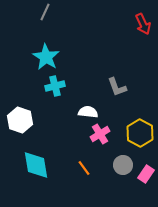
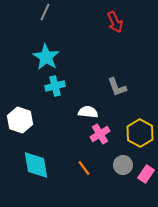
red arrow: moved 28 px left, 2 px up
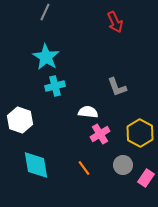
pink rectangle: moved 4 px down
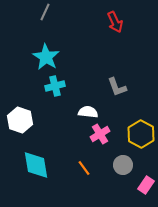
yellow hexagon: moved 1 px right, 1 px down
pink rectangle: moved 7 px down
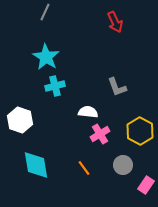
yellow hexagon: moved 1 px left, 3 px up
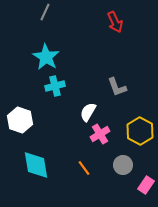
white semicircle: rotated 66 degrees counterclockwise
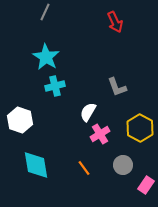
yellow hexagon: moved 3 px up
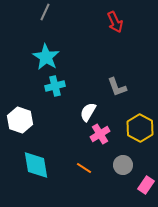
orange line: rotated 21 degrees counterclockwise
